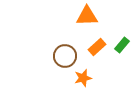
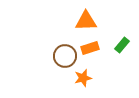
orange triangle: moved 1 px left, 5 px down
orange rectangle: moved 7 px left, 1 px down; rotated 24 degrees clockwise
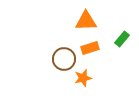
green rectangle: moved 6 px up
brown circle: moved 1 px left, 3 px down
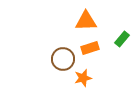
brown circle: moved 1 px left
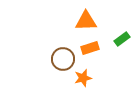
green rectangle: rotated 14 degrees clockwise
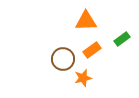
orange rectangle: moved 2 px right, 2 px down; rotated 18 degrees counterclockwise
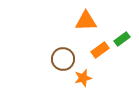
orange rectangle: moved 8 px right
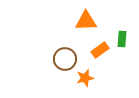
green rectangle: rotated 49 degrees counterclockwise
brown circle: moved 2 px right
orange star: moved 2 px right
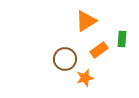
orange triangle: rotated 30 degrees counterclockwise
orange rectangle: moved 1 px left
